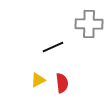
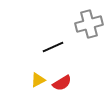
gray cross: rotated 16 degrees counterclockwise
red semicircle: rotated 66 degrees clockwise
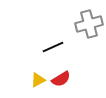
red semicircle: moved 1 px left, 4 px up
